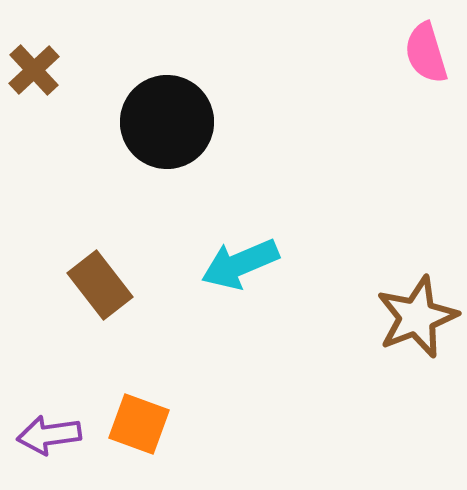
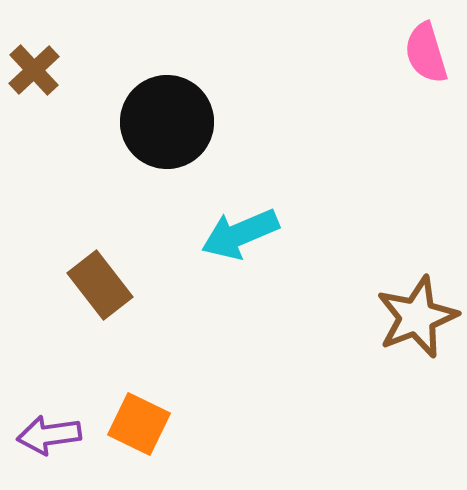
cyan arrow: moved 30 px up
orange square: rotated 6 degrees clockwise
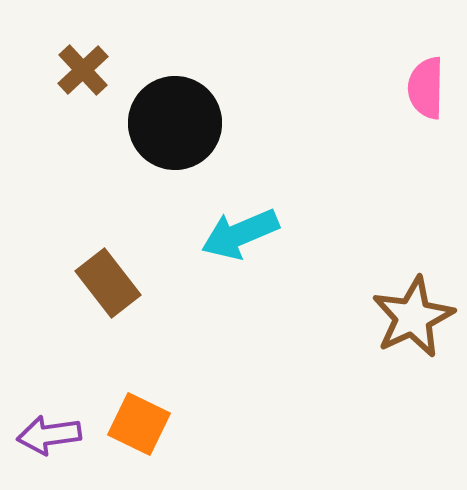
pink semicircle: moved 35 px down; rotated 18 degrees clockwise
brown cross: moved 49 px right
black circle: moved 8 px right, 1 px down
brown rectangle: moved 8 px right, 2 px up
brown star: moved 4 px left; rotated 4 degrees counterclockwise
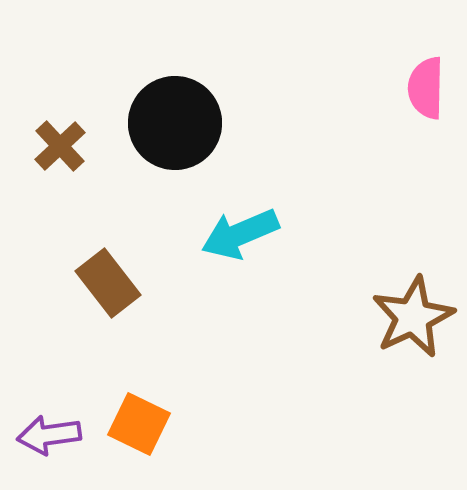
brown cross: moved 23 px left, 76 px down
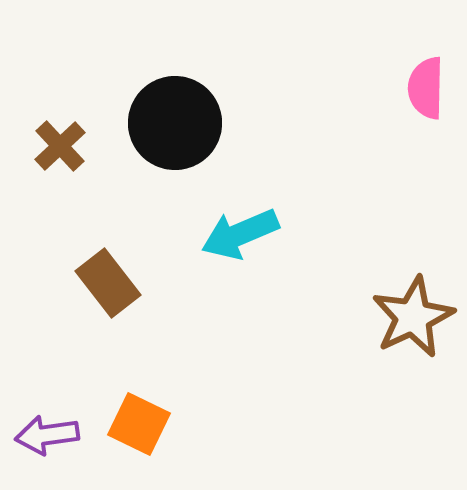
purple arrow: moved 2 px left
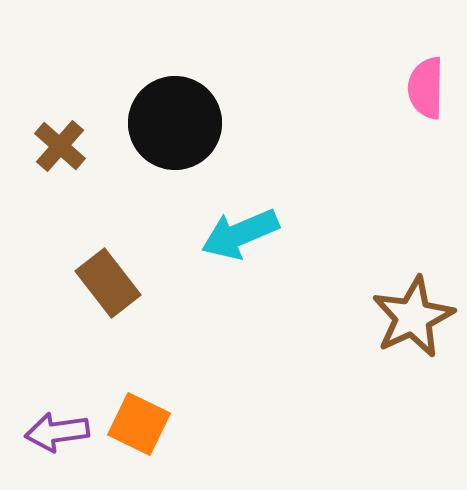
brown cross: rotated 6 degrees counterclockwise
purple arrow: moved 10 px right, 3 px up
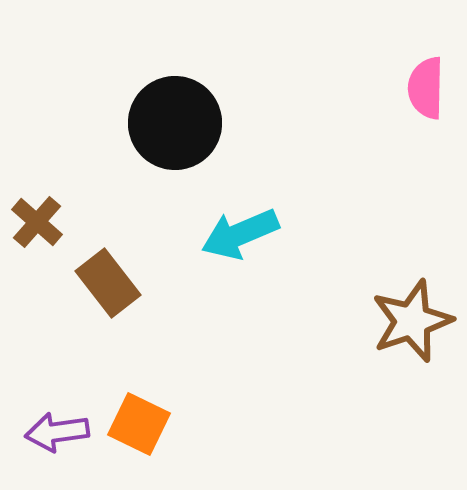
brown cross: moved 23 px left, 76 px down
brown star: moved 1 px left, 4 px down; rotated 6 degrees clockwise
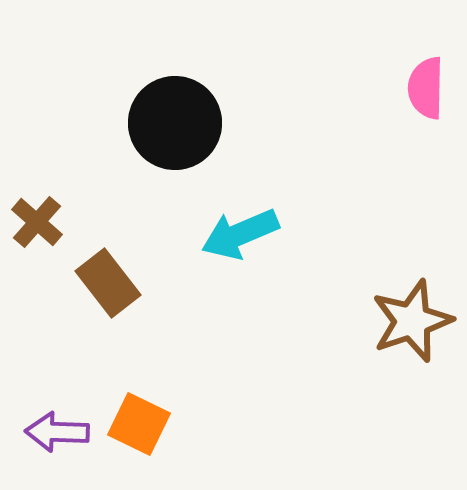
purple arrow: rotated 10 degrees clockwise
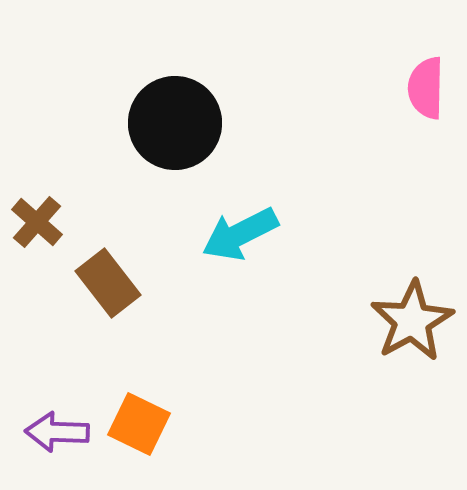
cyan arrow: rotated 4 degrees counterclockwise
brown star: rotated 10 degrees counterclockwise
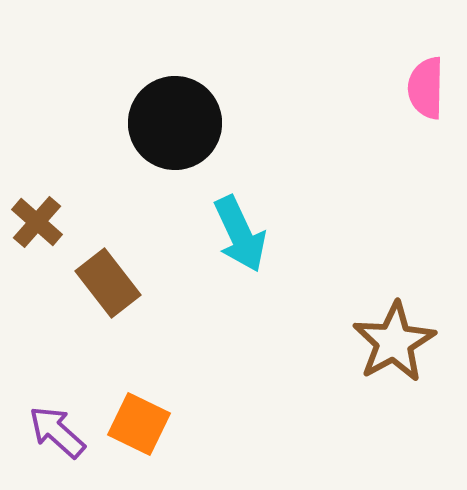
cyan arrow: rotated 88 degrees counterclockwise
brown star: moved 18 px left, 21 px down
purple arrow: rotated 40 degrees clockwise
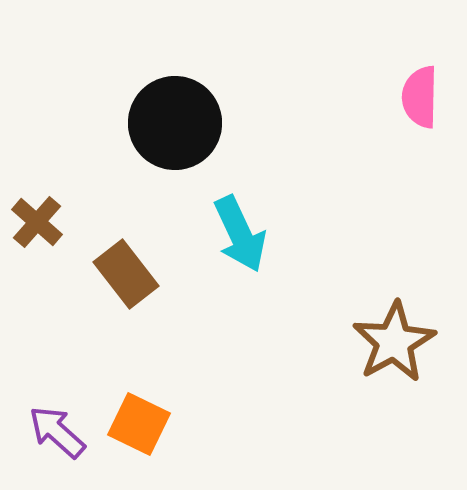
pink semicircle: moved 6 px left, 9 px down
brown rectangle: moved 18 px right, 9 px up
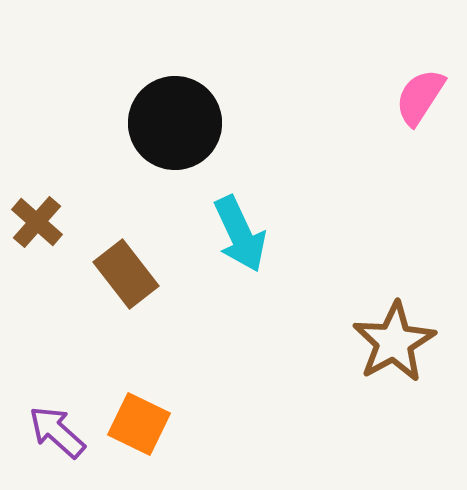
pink semicircle: rotated 32 degrees clockwise
